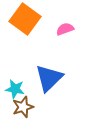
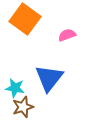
pink semicircle: moved 2 px right, 6 px down
blue triangle: rotated 8 degrees counterclockwise
cyan star: moved 1 px up
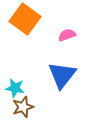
blue triangle: moved 13 px right, 3 px up
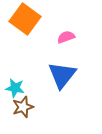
pink semicircle: moved 1 px left, 2 px down
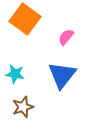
pink semicircle: rotated 30 degrees counterclockwise
cyan star: moved 14 px up
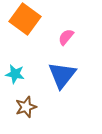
brown star: moved 3 px right
